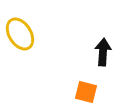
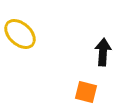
yellow ellipse: rotated 16 degrees counterclockwise
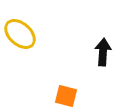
orange square: moved 20 px left, 4 px down
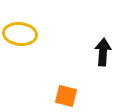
yellow ellipse: rotated 36 degrees counterclockwise
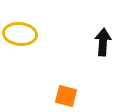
black arrow: moved 10 px up
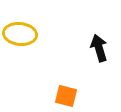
black arrow: moved 4 px left, 6 px down; rotated 20 degrees counterclockwise
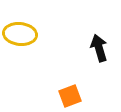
orange square: moved 4 px right; rotated 35 degrees counterclockwise
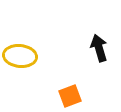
yellow ellipse: moved 22 px down
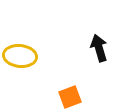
orange square: moved 1 px down
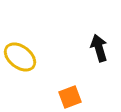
yellow ellipse: moved 1 px down; rotated 32 degrees clockwise
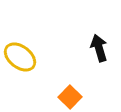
orange square: rotated 25 degrees counterclockwise
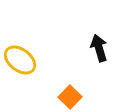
yellow ellipse: moved 3 px down
